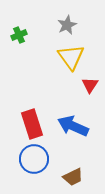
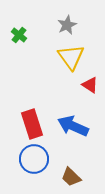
green cross: rotated 28 degrees counterclockwise
red triangle: rotated 30 degrees counterclockwise
brown trapezoid: moved 2 px left; rotated 70 degrees clockwise
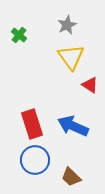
blue circle: moved 1 px right, 1 px down
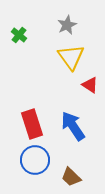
blue arrow: rotated 32 degrees clockwise
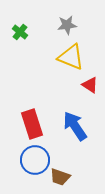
gray star: rotated 18 degrees clockwise
green cross: moved 1 px right, 3 px up
yellow triangle: rotated 32 degrees counterclockwise
blue arrow: moved 2 px right
brown trapezoid: moved 11 px left; rotated 25 degrees counterclockwise
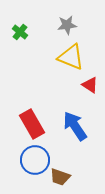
red rectangle: rotated 12 degrees counterclockwise
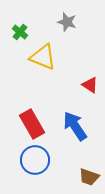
gray star: moved 3 px up; rotated 24 degrees clockwise
yellow triangle: moved 28 px left
brown trapezoid: moved 29 px right
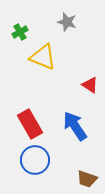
green cross: rotated 21 degrees clockwise
red rectangle: moved 2 px left
brown trapezoid: moved 2 px left, 2 px down
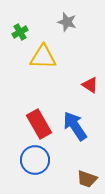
yellow triangle: rotated 20 degrees counterclockwise
red rectangle: moved 9 px right
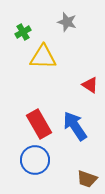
green cross: moved 3 px right
